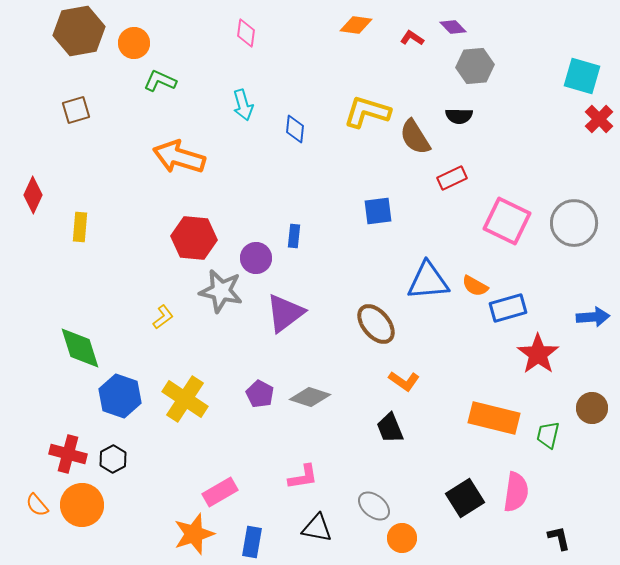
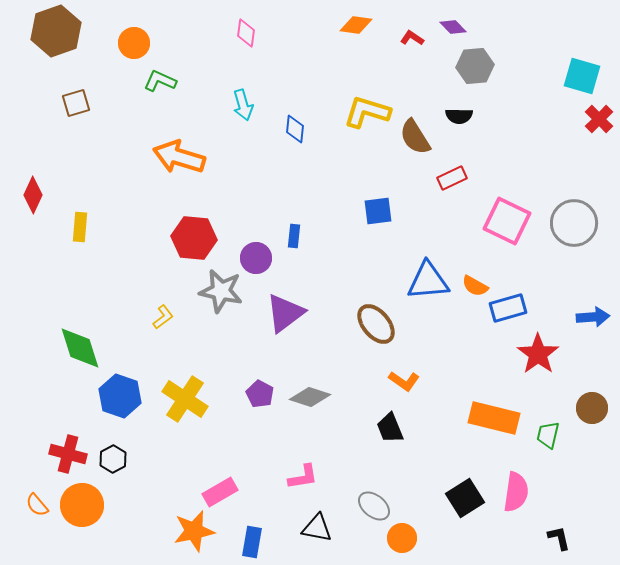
brown hexagon at (79, 31): moved 23 px left; rotated 9 degrees counterclockwise
brown square at (76, 110): moved 7 px up
orange star at (194, 534): moved 3 px up; rotated 6 degrees clockwise
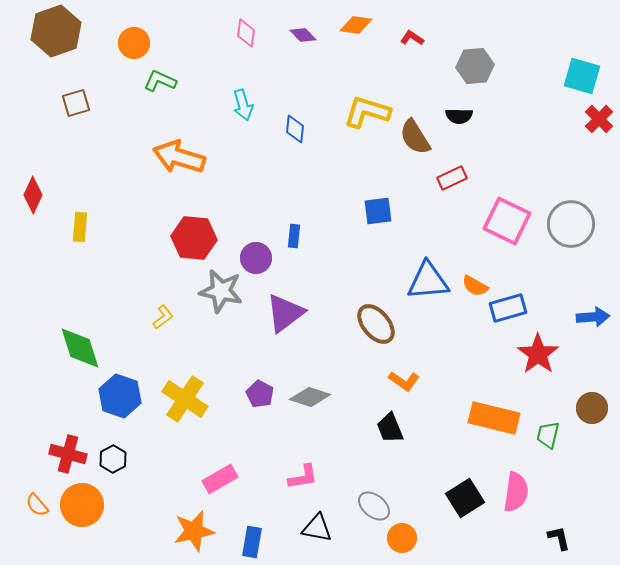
purple diamond at (453, 27): moved 150 px left, 8 px down
gray circle at (574, 223): moved 3 px left, 1 px down
pink rectangle at (220, 492): moved 13 px up
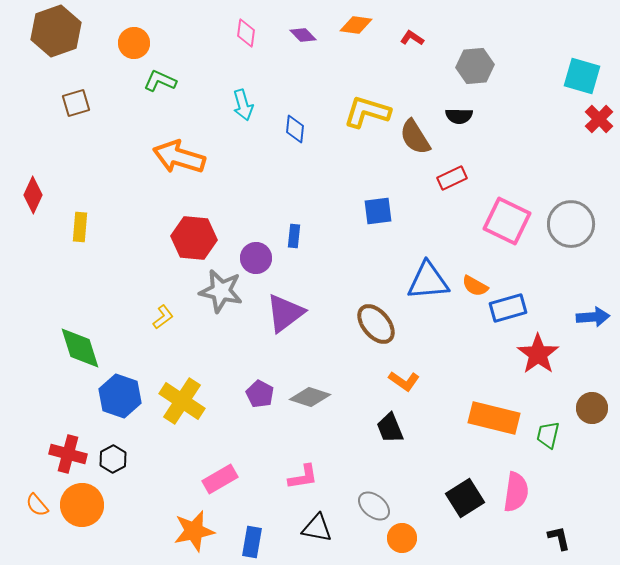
yellow cross at (185, 399): moved 3 px left, 2 px down
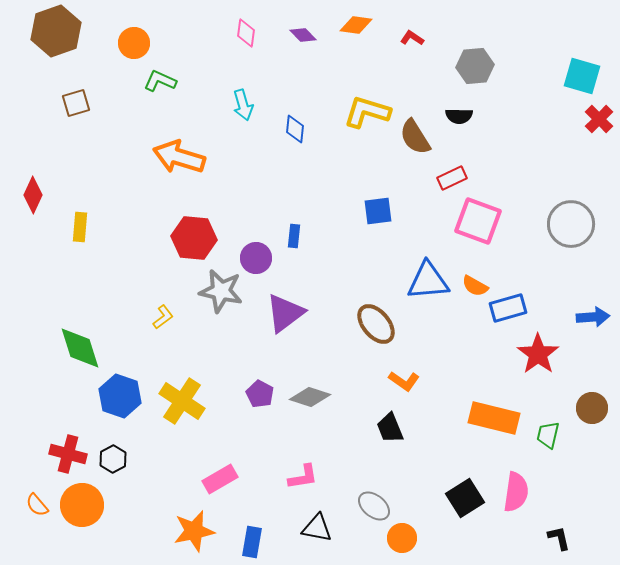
pink square at (507, 221): moved 29 px left; rotated 6 degrees counterclockwise
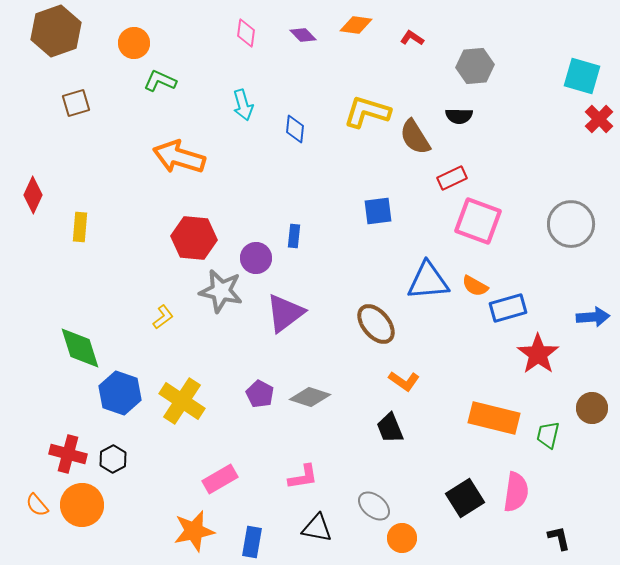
blue hexagon at (120, 396): moved 3 px up
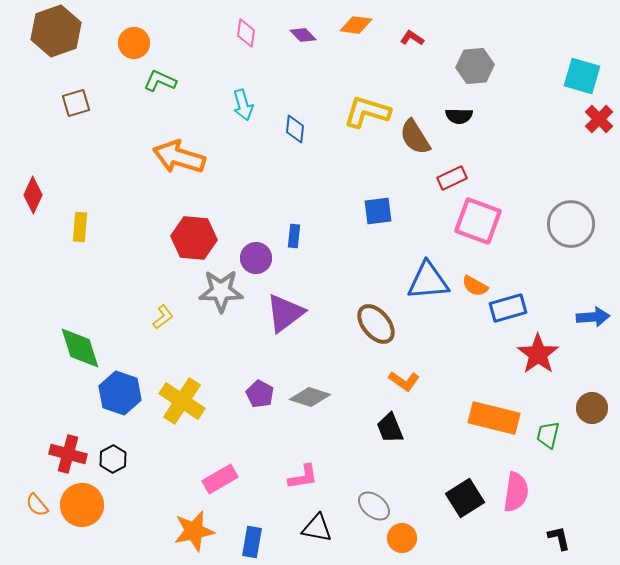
gray star at (221, 291): rotated 12 degrees counterclockwise
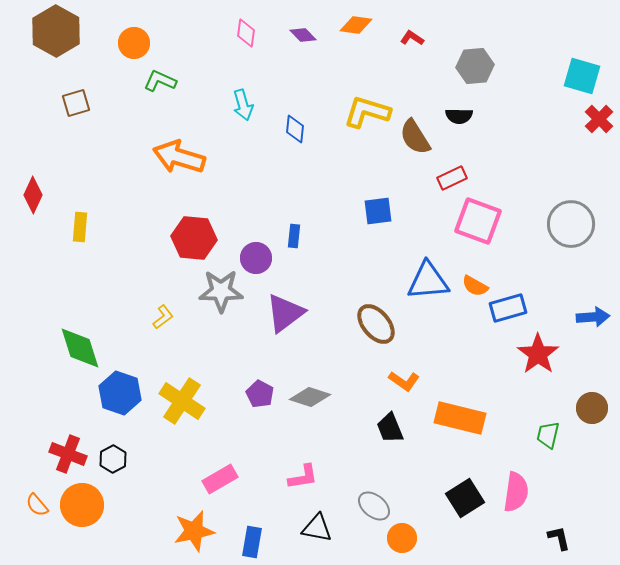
brown hexagon at (56, 31): rotated 12 degrees counterclockwise
orange rectangle at (494, 418): moved 34 px left
red cross at (68, 454): rotated 6 degrees clockwise
